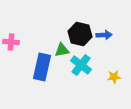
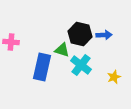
green triangle: rotated 28 degrees clockwise
yellow star: rotated 16 degrees counterclockwise
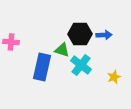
black hexagon: rotated 15 degrees counterclockwise
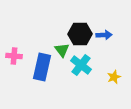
pink cross: moved 3 px right, 14 px down
green triangle: rotated 35 degrees clockwise
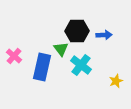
black hexagon: moved 3 px left, 3 px up
green triangle: moved 1 px left, 1 px up
pink cross: rotated 35 degrees clockwise
yellow star: moved 2 px right, 4 px down
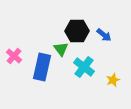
blue arrow: rotated 42 degrees clockwise
cyan cross: moved 3 px right, 2 px down
yellow star: moved 3 px left, 1 px up
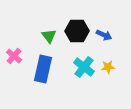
blue arrow: rotated 14 degrees counterclockwise
green triangle: moved 12 px left, 13 px up
blue rectangle: moved 1 px right, 2 px down
yellow star: moved 5 px left, 13 px up; rotated 16 degrees clockwise
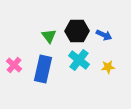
pink cross: moved 9 px down
cyan cross: moved 5 px left, 7 px up
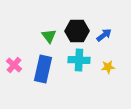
blue arrow: rotated 63 degrees counterclockwise
cyan cross: rotated 35 degrees counterclockwise
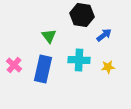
black hexagon: moved 5 px right, 16 px up; rotated 10 degrees clockwise
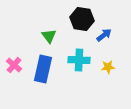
black hexagon: moved 4 px down
